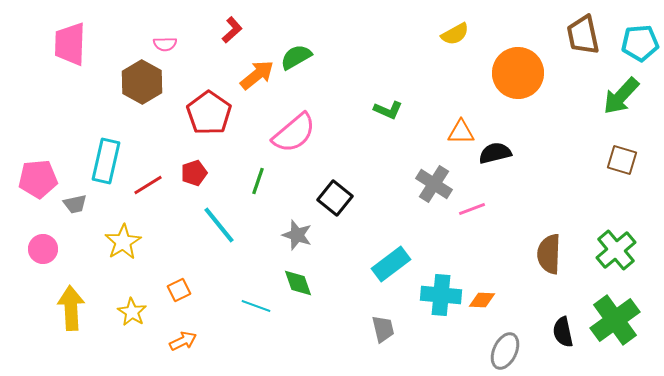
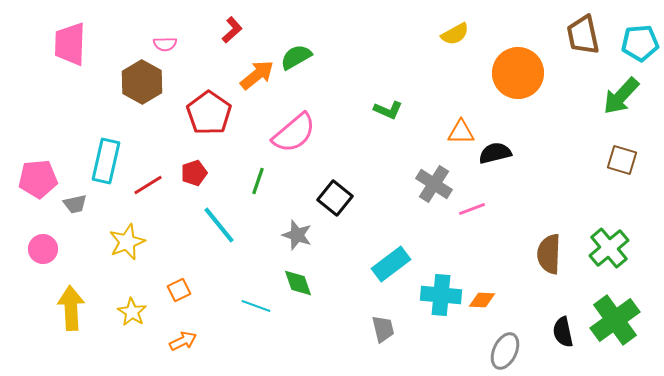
yellow star at (123, 242): moved 4 px right; rotated 9 degrees clockwise
green cross at (616, 250): moved 7 px left, 2 px up
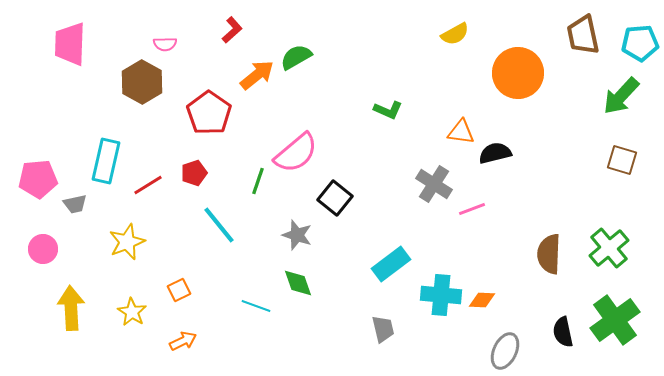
orange triangle at (461, 132): rotated 8 degrees clockwise
pink semicircle at (294, 133): moved 2 px right, 20 px down
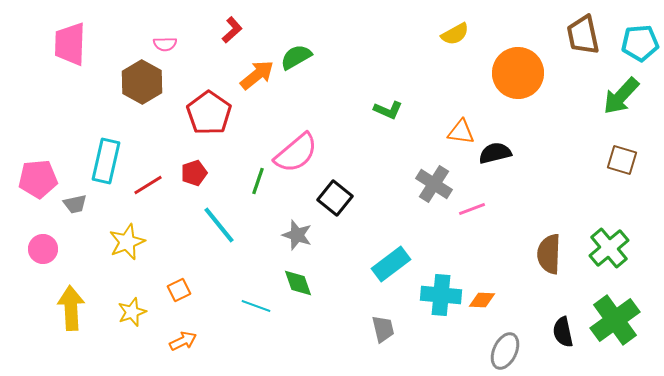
yellow star at (132, 312): rotated 20 degrees clockwise
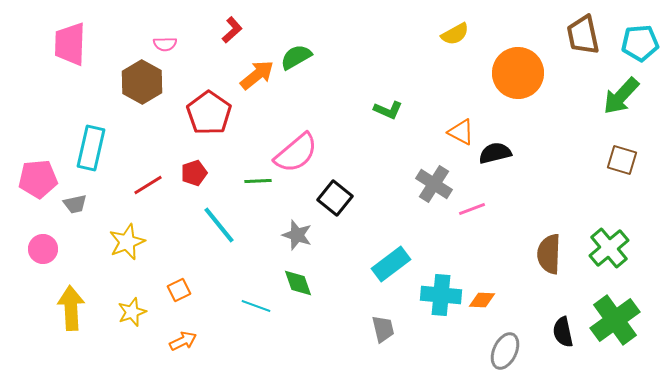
orange triangle at (461, 132): rotated 20 degrees clockwise
cyan rectangle at (106, 161): moved 15 px left, 13 px up
green line at (258, 181): rotated 68 degrees clockwise
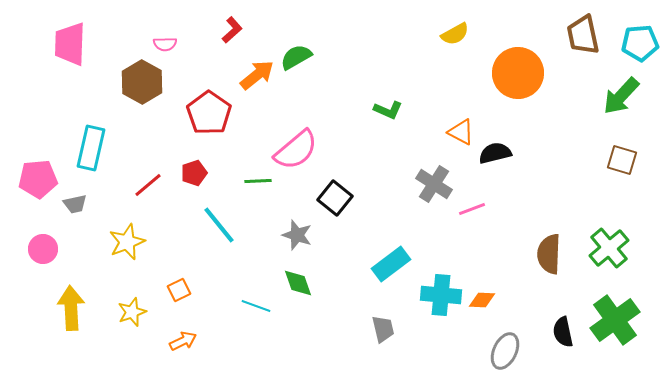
pink semicircle at (296, 153): moved 3 px up
red line at (148, 185): rotated 8 degrees counterclockwise
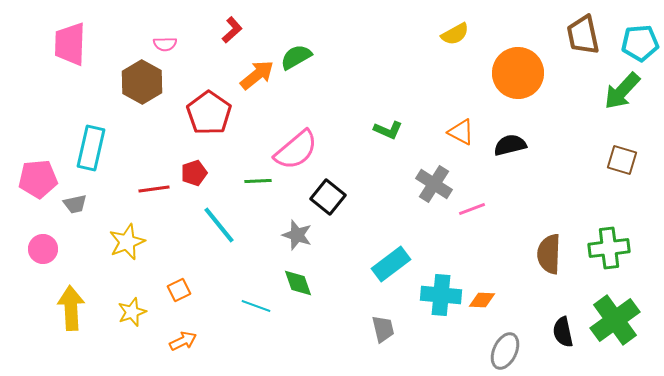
green arrow at (621, 96): moved 1 px right, 5 px up
green L-shape at (388, 110): moved 20 px down
black semicircle at (495, 153): moved 15 px right, 8 px up
red line at (148, 185): moved 6 px right, 4 px down; rotated 32 degrees clockwise
black square at (335, 198): moved 7 px left, 1 px up
green cross at (609, 248): rotated 33 degrees clockwise
